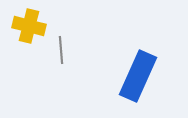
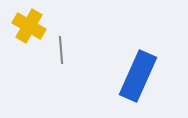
yellow cross: rotated 16 degrees clockwise
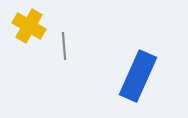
gray line: moved 3 px right, 4 px up
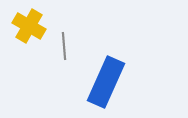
blue rectangle: moved 32 px left, 6 px down
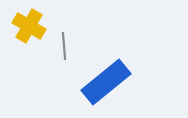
blue rectangle: rotated 27 degrees clockwise
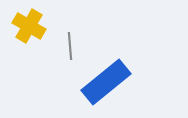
gray line: moved 6 px right
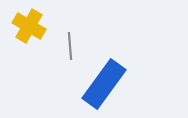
blue rectangle: moved 2 px left, 2 px down; rotated 15 degrees counterclockwise
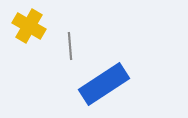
blue rectangle: rotated 21 degrees clockwise
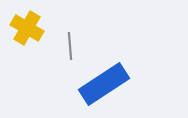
yellow cross: moved 2 px left, 2 px down
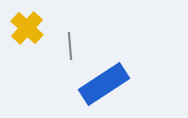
yellow cross: rotated 12 degrees clockwise
